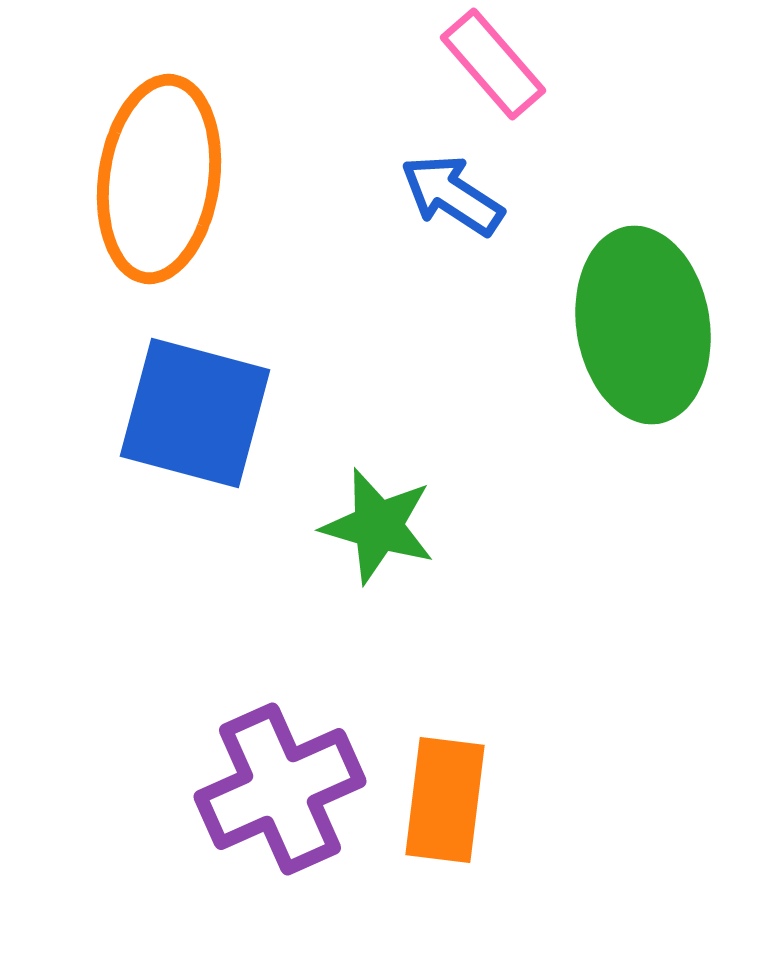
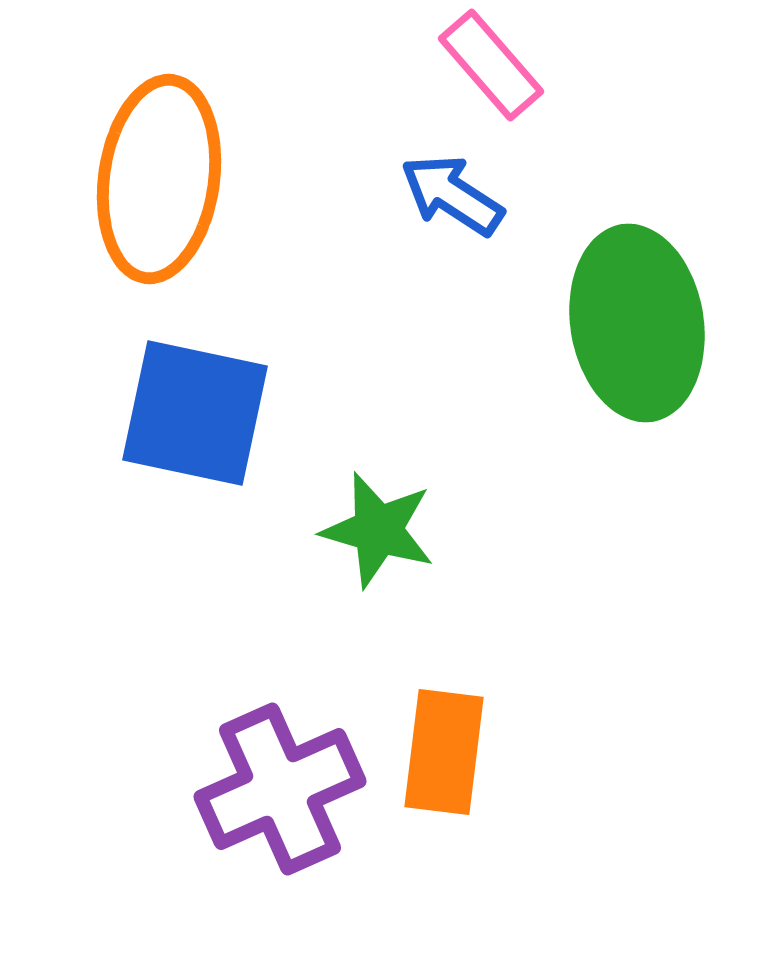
pink rectangle: moved 2 px left, 1 px down
green ellipse: moved 6 px left, 2 px up
blue square: rotated 3 degrees counterclockwise
green star: moved 4 px down
orange rectangle: moved 1 px left, 48 px up
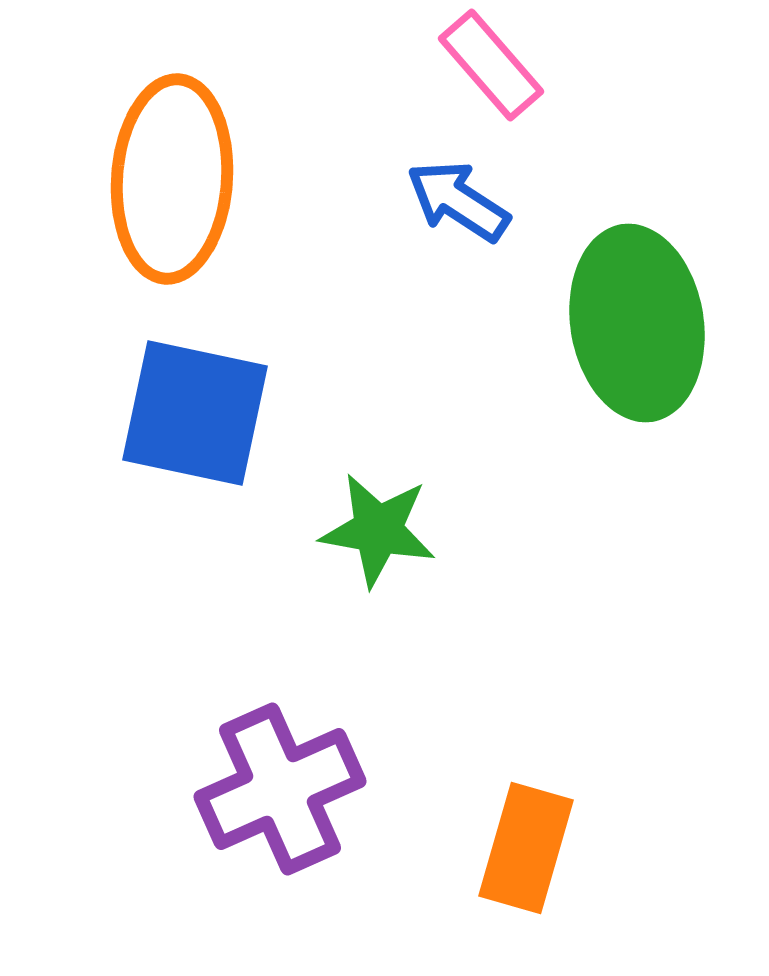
orange ellipse: moved 13 px right; rotated 4 degrees counterclockwise
blue arrow: moved 6 px right, 6 px down
green star: rotated 6 degrees counterclockwise
orange rectangle: moved 82 px right, 96 px down; rotated 9 degrees clockwise
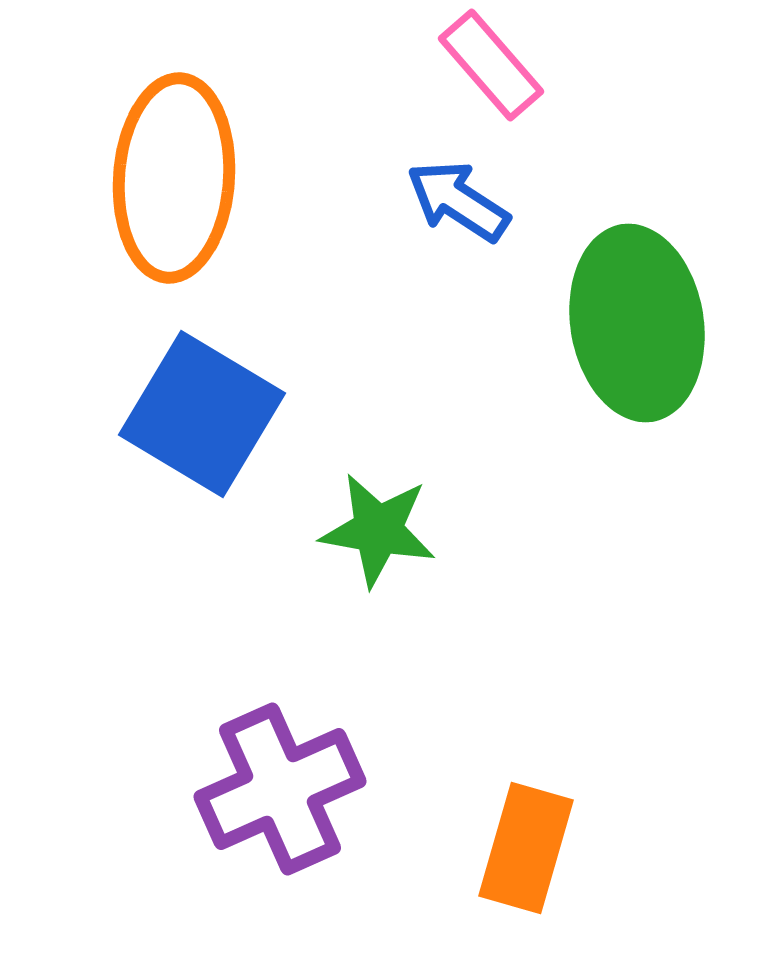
orange ellipse: moved 2 px right, 1 px up
blue square: moved 7 px right, 1 px down; rotated 19 degrees clockwise
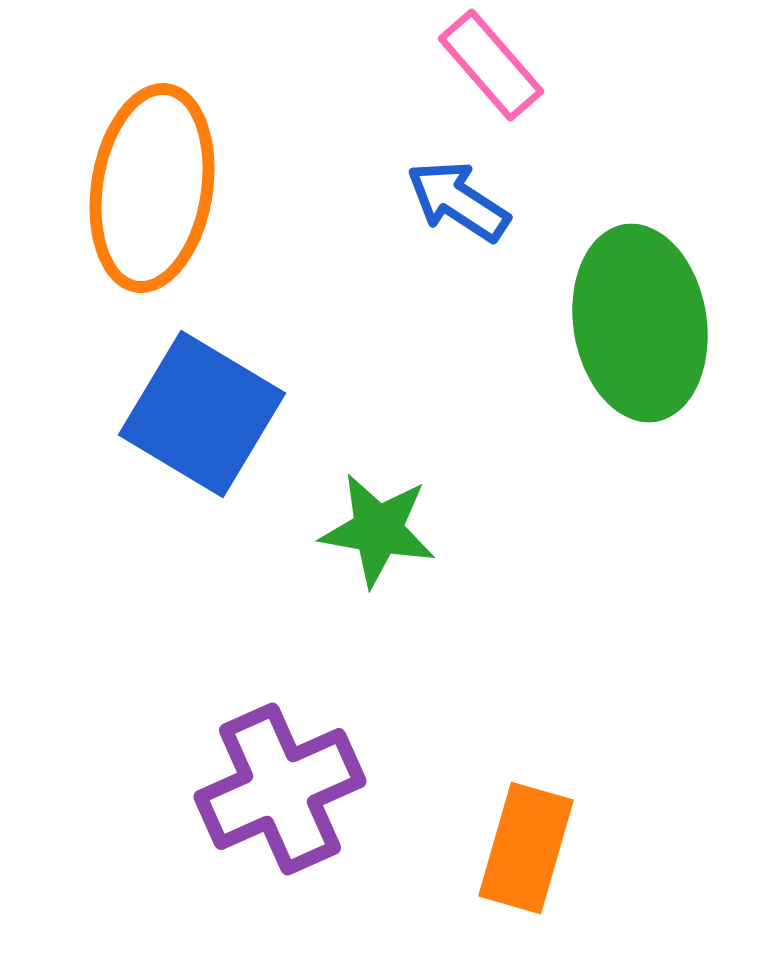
orange ellipse: moved 22 px left, 10 px down; rotated 5 degrees clockwise
green ellipse: moved 3 px right
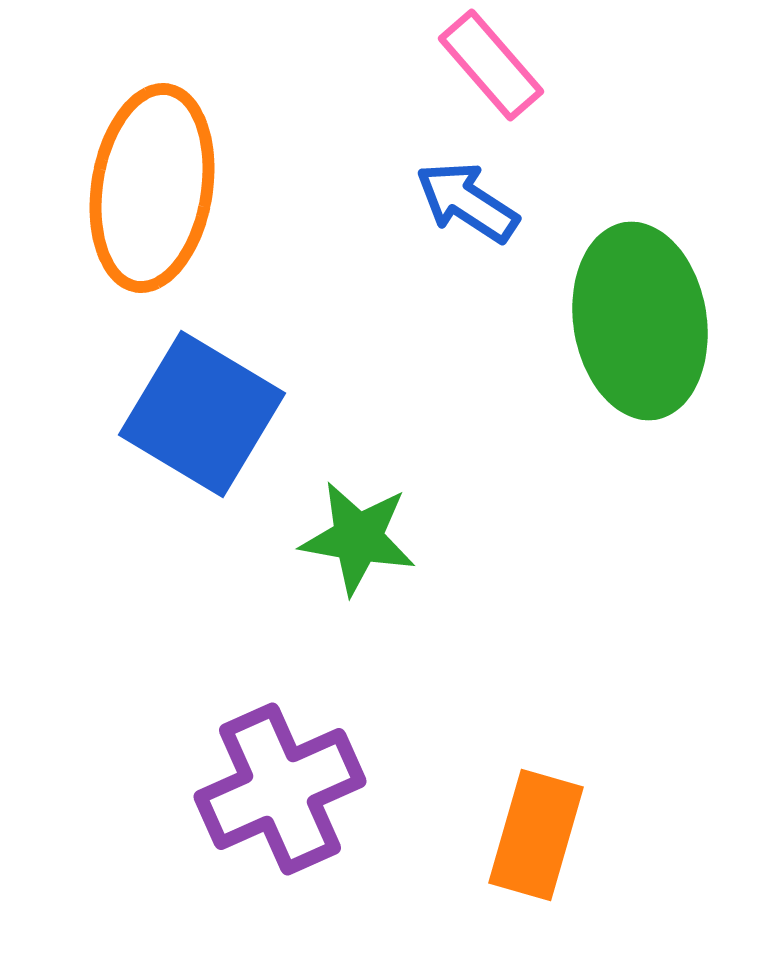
blue arrow: moved 9 px right, 1 px down
green ellipse: moved 2 px up
green star: moved 20 px left, 8 px down
orange rectangle: moved 10 px right, 13 px up
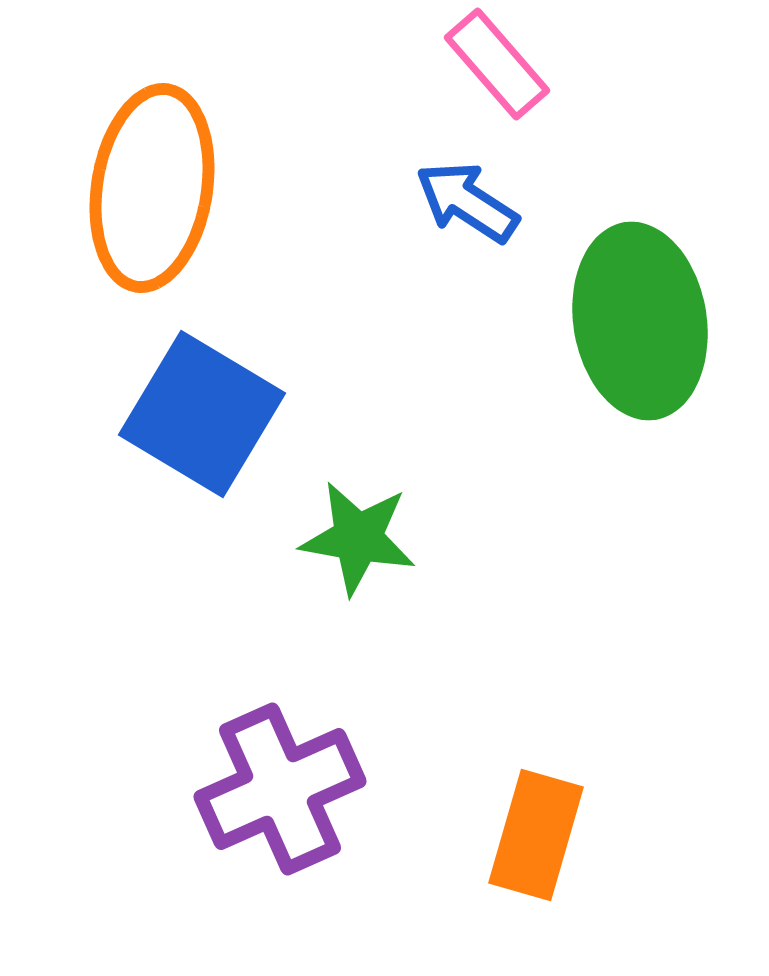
pink rectangle: moved 6 px right, 1 px up
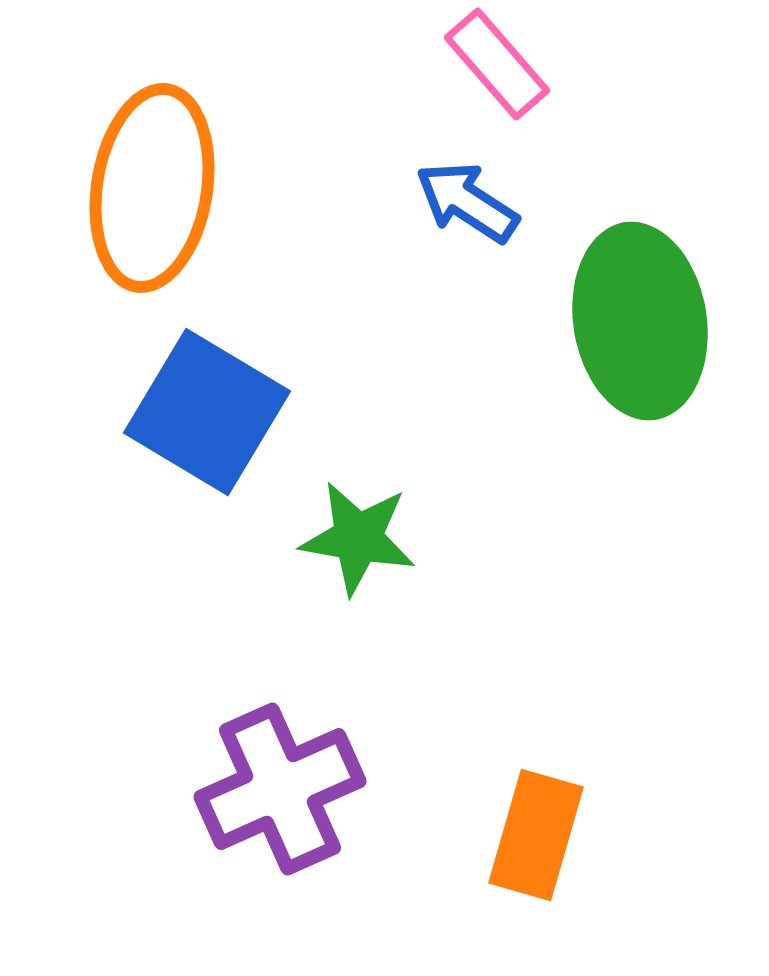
blue square: moved 5 px right, 2 px up
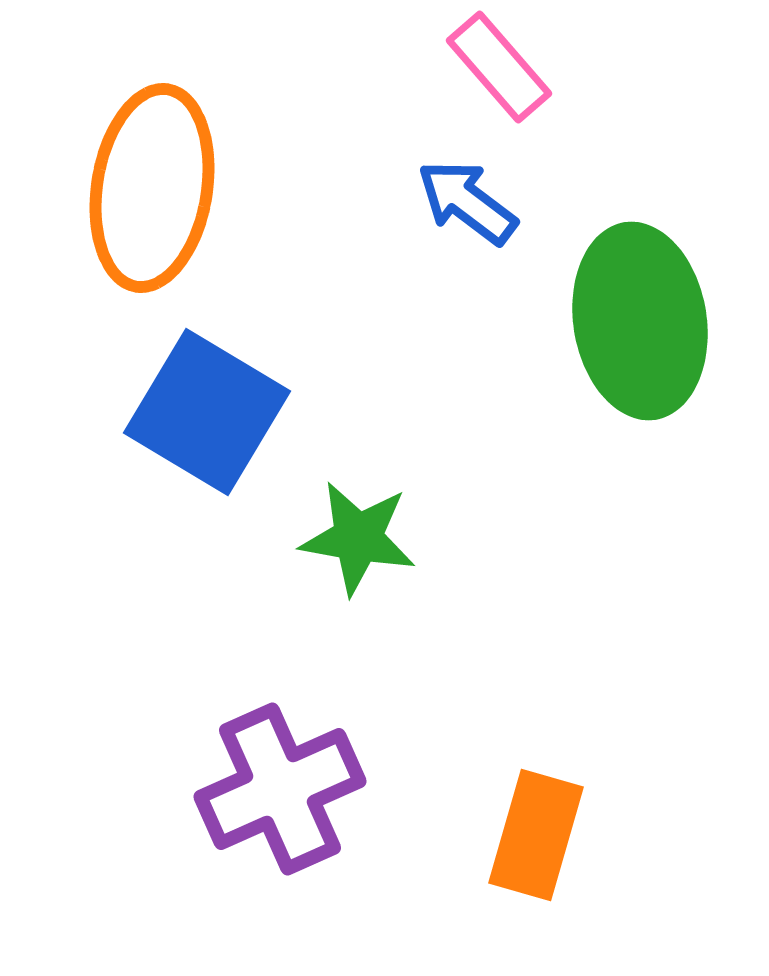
pink rectangle: moved 2 px right, 3 px down
blue arrow: rotated 4 degrees clockwise
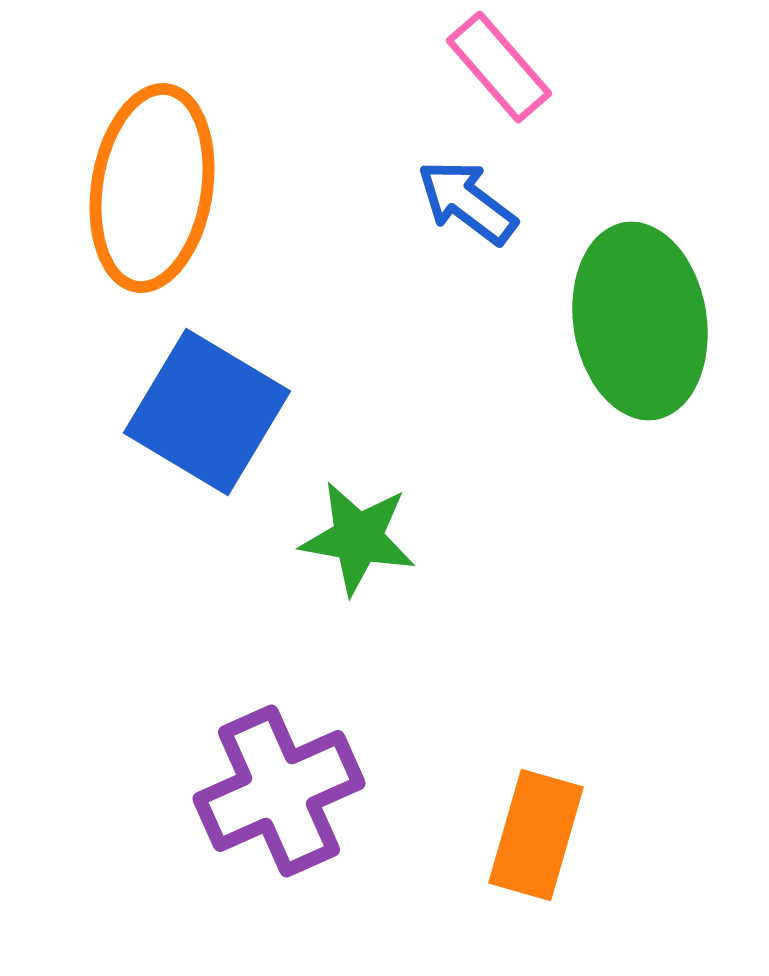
purple cross: moved 1 px left, 2 px down
